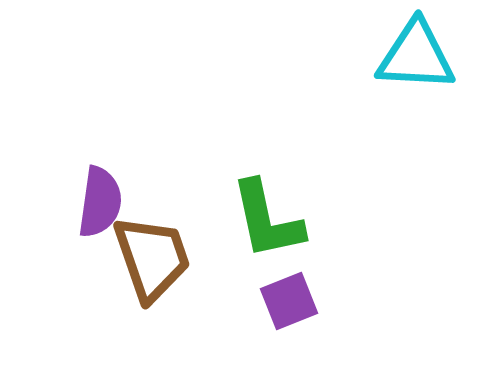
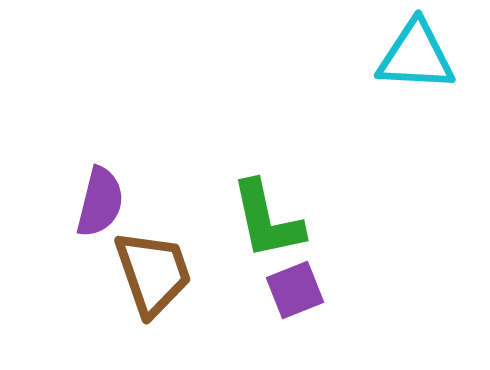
purple semicircle: rotated 6 degrees clockwise
brown trapezoid: moved 1 px right, 15 px down
purple square: moved 6 px right, 11 px up
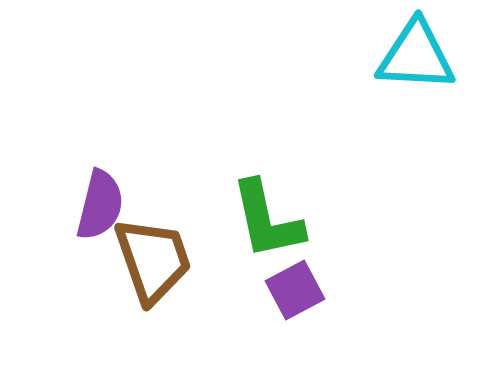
purple semicircle: moved 3 px down
brown trapezoid: moved 13 px up
purple square: rotated 6 degrees counterclockwise
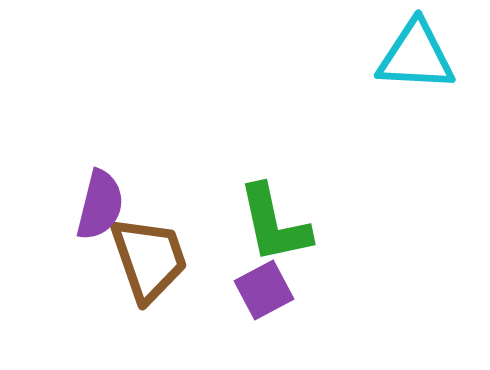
green L-shape: moved 7 px right, 4 px down
brown trapezoid: moved 4 px left, 1 px up
purple square: moved 31 px left
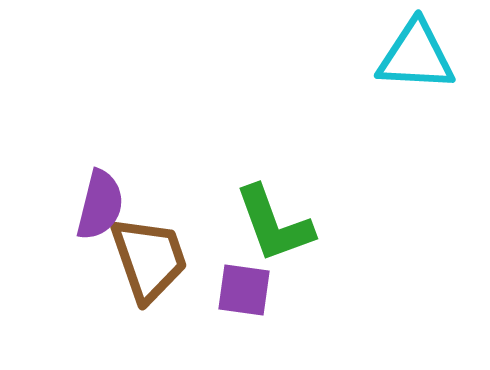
green L-shape: rotated 8 degrees counterclockwise
purple square: moved 20 px left; rotated 36 degrees clockwise
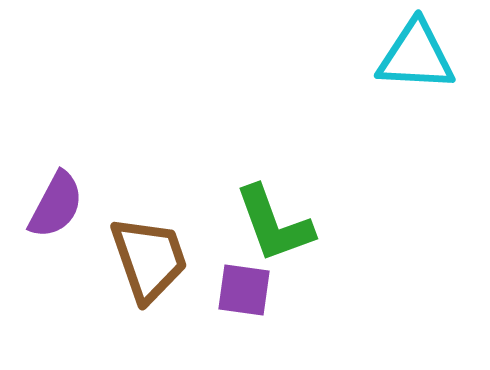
purple semicircle: moved 44 px left; rotated 14 degrees clockwise
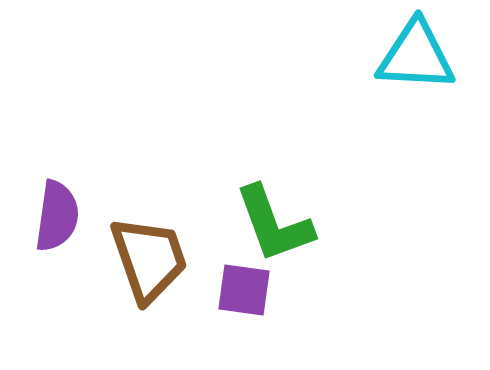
purple semicircle: moved 1 px right, 11 px down; rotated 20 degrees counterclockwise
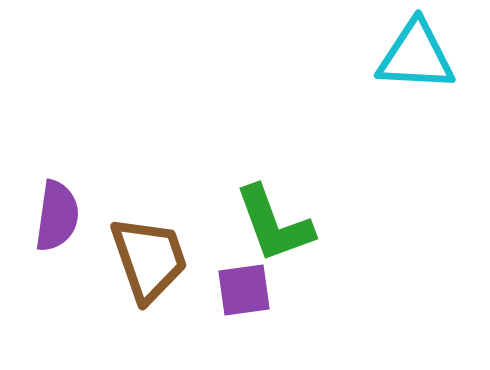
purple square: rotated 16 degrees counterclockwise
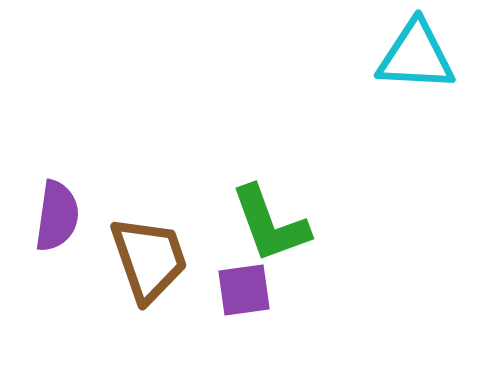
green L-shape: moved 4 px left
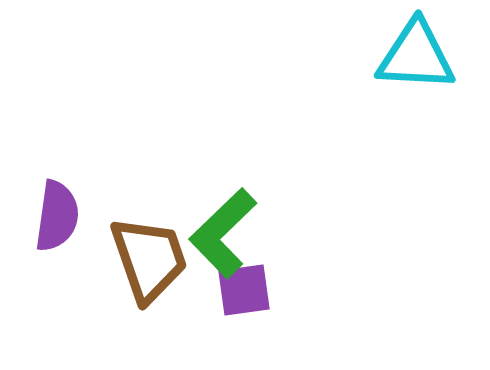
green L-shape: moved 47 px left, 9 px down; rotated 66 degrees clockwise
